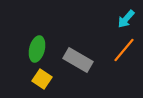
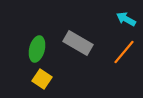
cyan arrow: rotated 78 degrees clockwise
orange line: moved 2 px down
gray rectangle: moved 17 px up
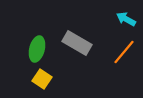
gray rectangle: moved 1 px left
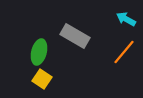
gray rectangle: moved 2 px left, 7 px up
green ellipse: moved 2 px right, 3 px down
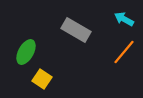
cyan arrow: moved 2 px left
gray rectangle: moved 1 px right, 6 px up
green ellipse: moved 13 px left; rotated 15 degrees clockwise
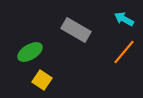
green ellipse: moved 4 px right; rotated 30 degrees clockwise
yellow square: moved 1 px down
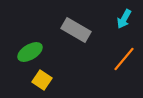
cyan arrow: rotated 90 degrees counterclockwise
orange line: moved 7 px down
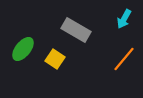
green ellipse: moved 7 px left, 3 px up; rotated 20 degrees counterclockwise
yellow square: moved 13 px right, 21 px up
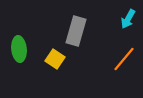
cyan arrow: moved 4 px right
gray rectangle: moved 1 px down; rotated 76 degrees clockwise
green ellipse: moved 4 px left; rotated 45 degrees counterclockwise
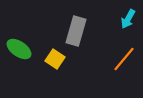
green ellipse: rotated 50 degrees counterclockwise
